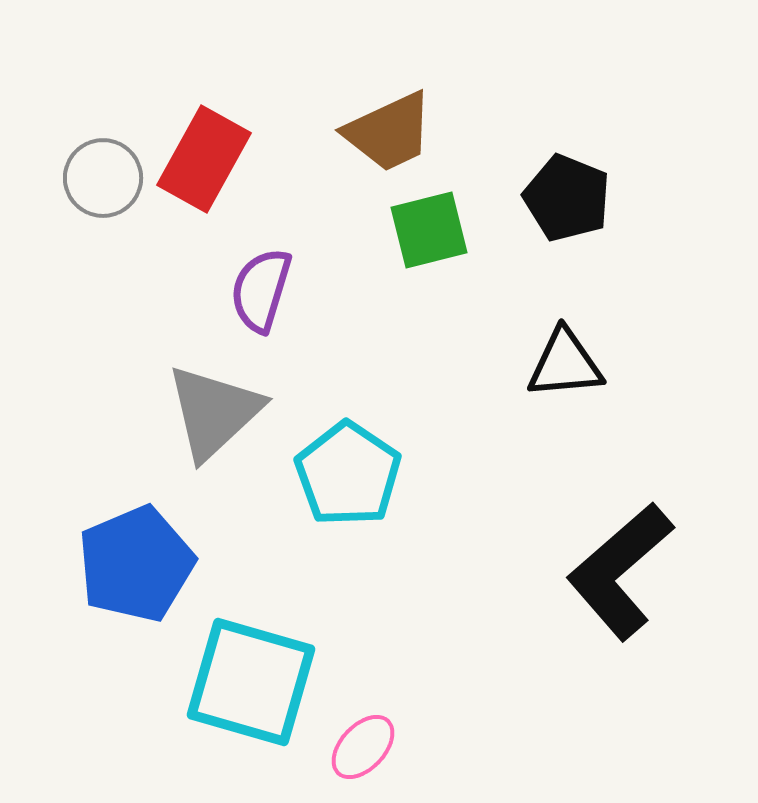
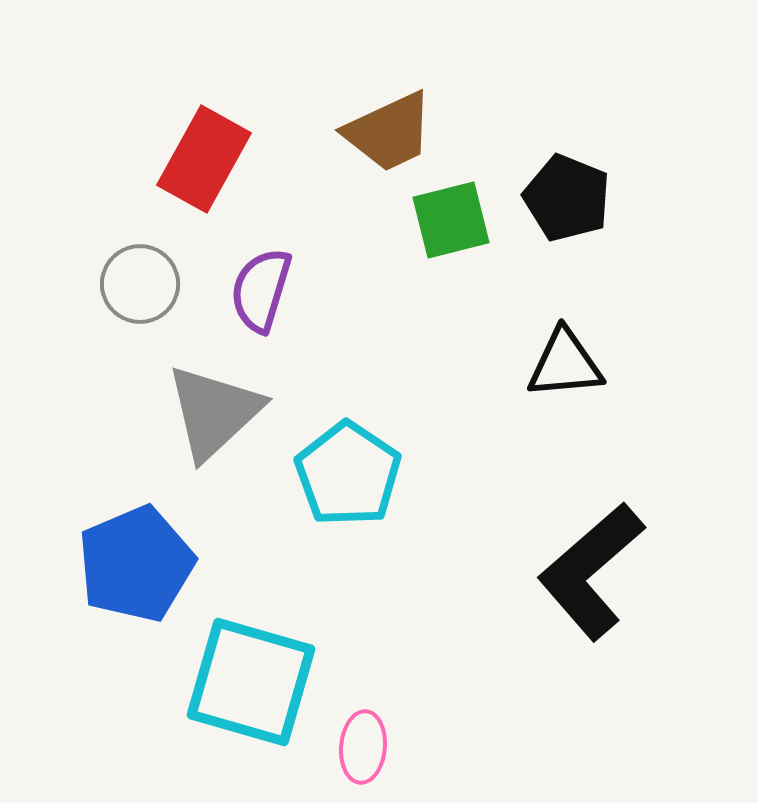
gray circle: moved 37 px right, 106 px down
green square: moved 22 px right, 10 px up
black L-shape: moved 29 px left
pink ellipse: rotated 38 degrees counterclockwise
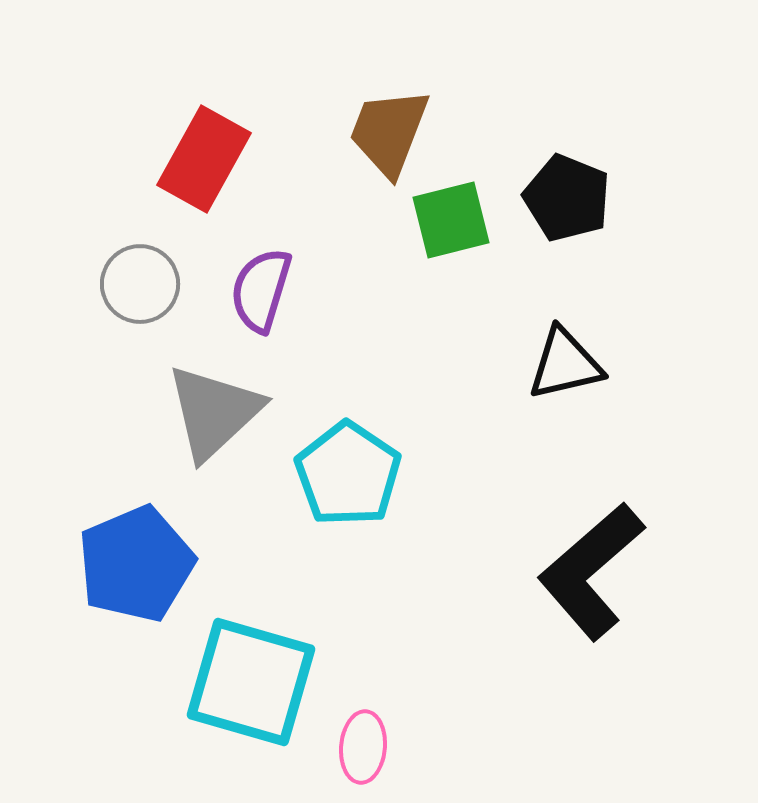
brown trapezoid: rotated 136 degrees clockwise
black triangle: rotated 8 degrees counterclockwise
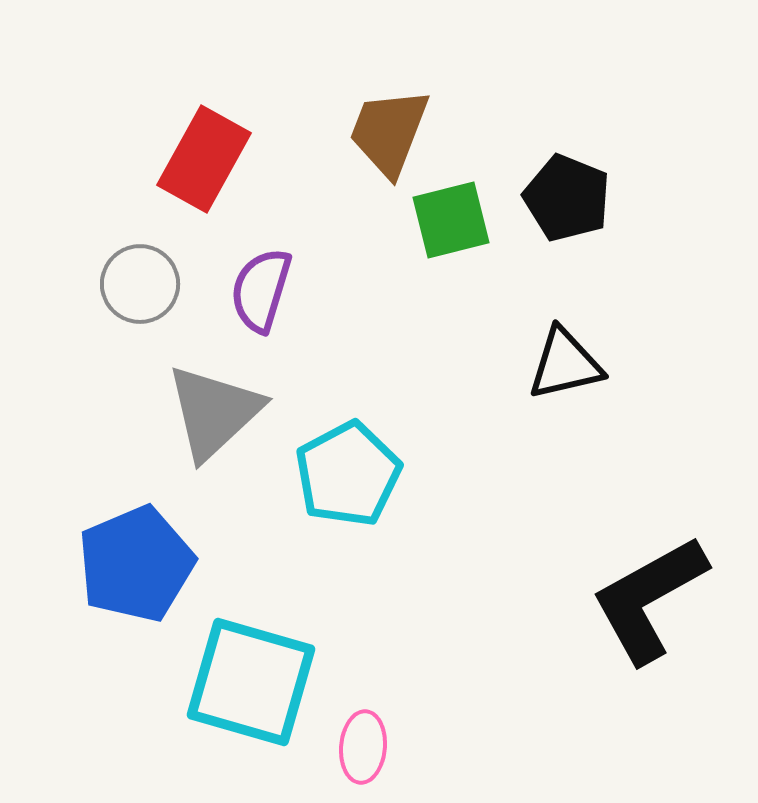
cyan pentagon: rotated 10 degrees clockwise
black L-shape: moved 58 px right, 28 px down; rotated 12 degrees clockwise
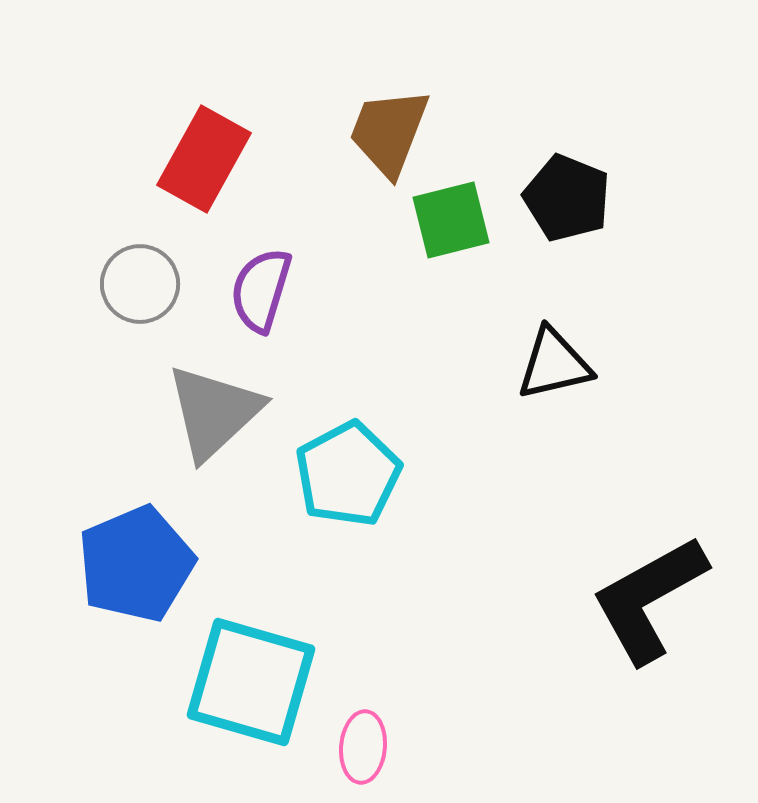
black triangle: moved 11 px left
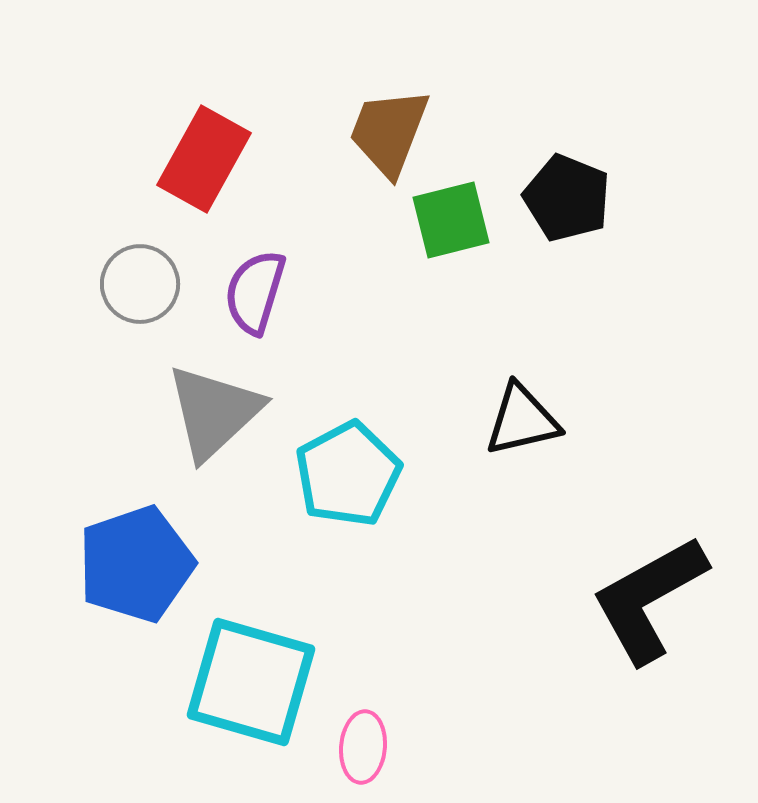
purple semicircle: moved 6 px left, 2 px down
black triangle: moved 32 px left, 56 px down
blue pentagon: rotated 4 degrees clockwise
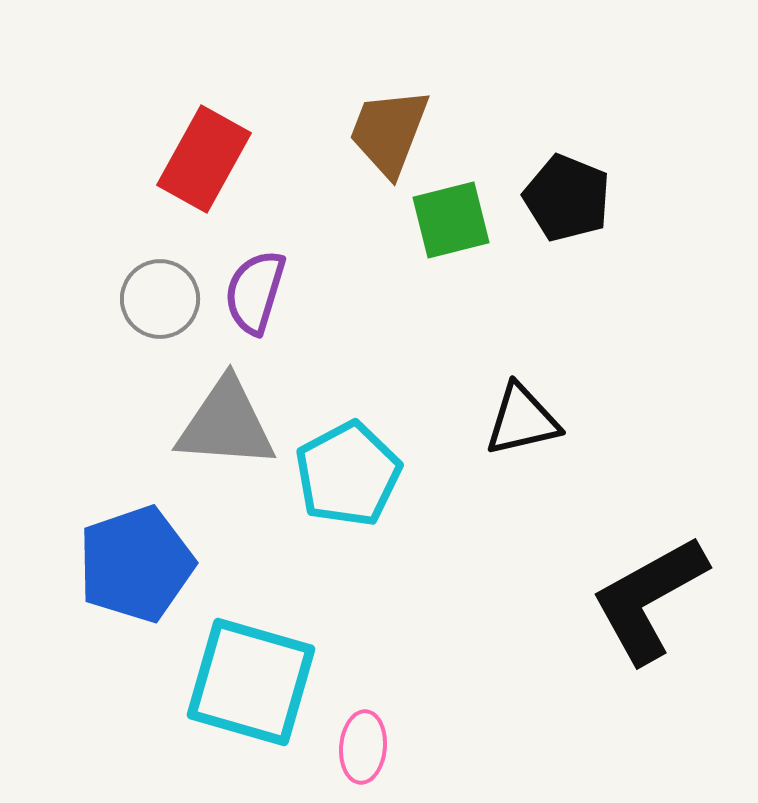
gray circle: moved 20 px right, 15 px down
gray triangle: moved 12 px right, 12 px down; rotated 47 degrees clockwise
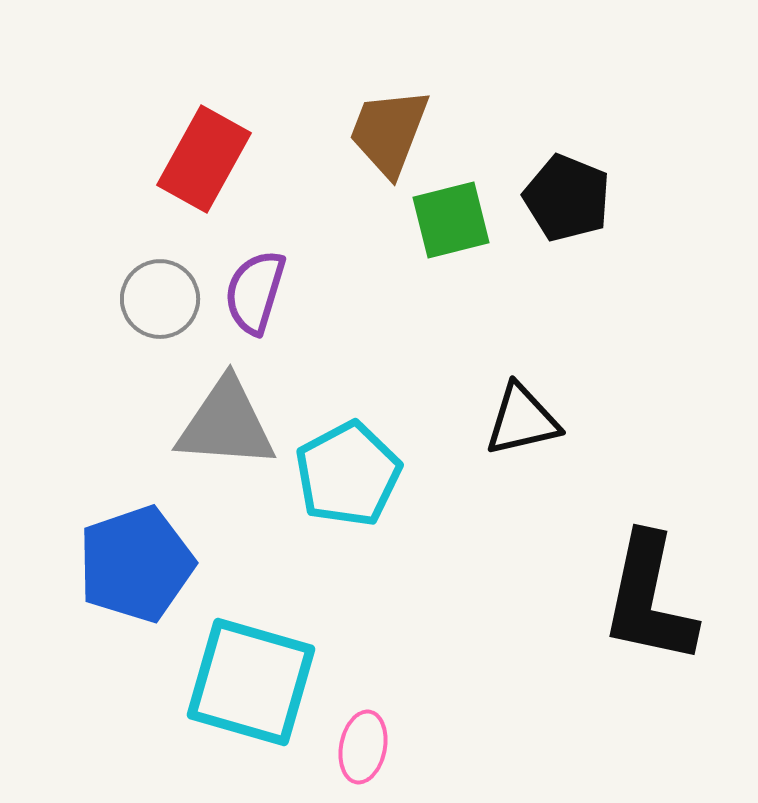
black L-shape: rotated 49 degrees counterclockwise
pink ellipse: rotated 6 degrees clockwise
